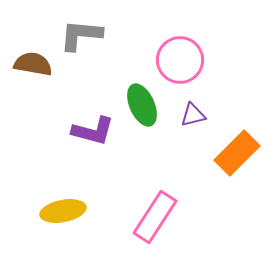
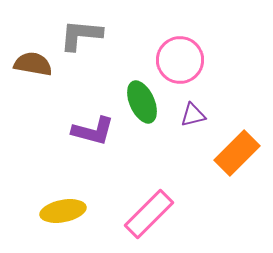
green ellipse: moved 3 px up
pink rectangle: moved 6 px left, 3 px up; rotated 12 degrees clockwise
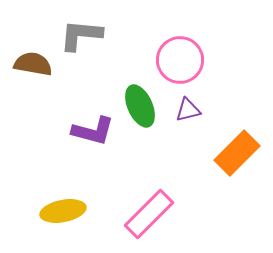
green ellipse: moved 2 px left, 4 px down
purple triangle: moved 5 px left, 5 px up
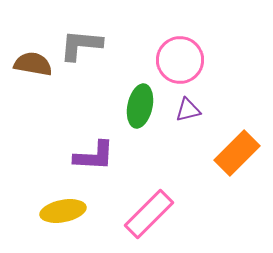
gray L-shape: moved 10 px down
green ellipse: rotated 36 degrees clockwise
purple L-shape: moved 1 px right, 25 px down; rotated 12 degrees counterclockwise
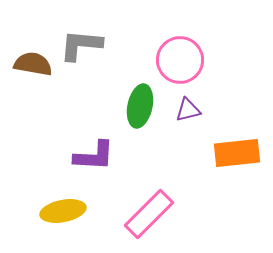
orange rectangle: rotated 39 degrees clockwise
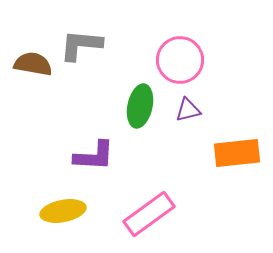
pink rectangle: rotated 9 degrees clockwise
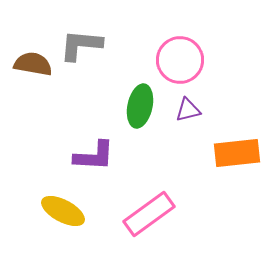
yellow ellipse: rotated 39 degrees clockwise
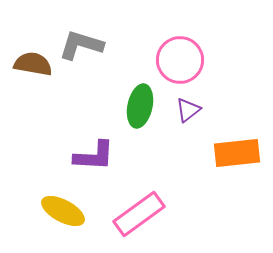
gray L-shape: rotated 12 degrees clockwise
purple triangle: rotated 24 degrees counterclockwise
pink rectangle: moved 10 px left
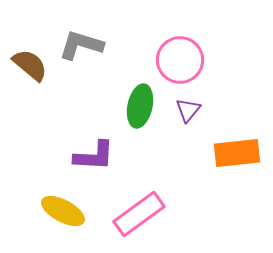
brown semicircle: moved 3 px left, 1 px down; rotated 30 degrees clockwise
purple triangle: rotated 12 degrees counterclockwise
